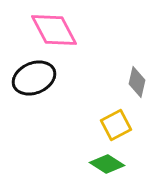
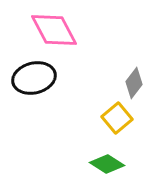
black ellipse: rotated 9 degrees clockwise
gray diamond: moved 3 px left, 1 px down; rotated 24 degrees clockwise
yellow square: moved 1 px right, 7 px up; rotated 12 degrees counterclockwise
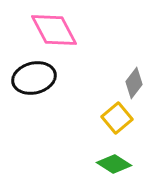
green diamond: moved 7 px right
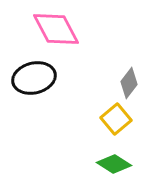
pink diamond: moved 2 px right, 1 px up
gray diamond: moved 5 px left
yellow square: moved 1 px left, 1 px down
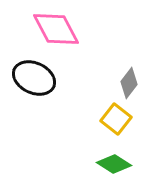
black ellipse: rotated 39 degrees clockwise
yellow square: rotated 12 degrees counterclockwise
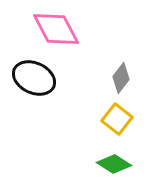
gray diamond: moved 8 px left, 5 px up
yellow square: moved 1 px right
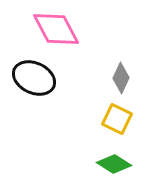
gray diamond: rotated 12 degrees counterclockwise
yellow square: rotated 12 degrees counterclockwise
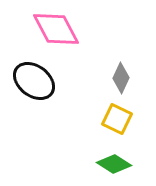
black ellipse: moved 3 px down; rotated 12 degrees clockwise
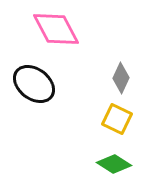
black ellipse: moved 3 px down
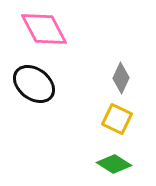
pink diamond: moved 12 px left
